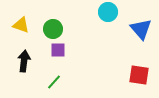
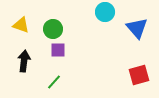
cyan circle: moved 3 px left
blue triangle: moved 4 px left, 1 px up
red square: rotated 25 degrees counterclockwise
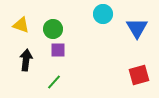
cyan circle: moved 2 px left, 2 px down
blue triangle: rotated 10 degrees clockwise
black arrow: moved 2 px right, 1 px up
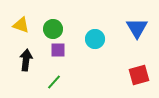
cyan circle: moved 8 px left, 25 px down
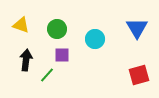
green circle: moved 4 px right
purple square: moved 4 px right, 5 px down
green line: moved 7 px left, 7 px up
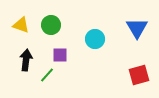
green circle: moved 6 px left, 4 px up
purple square: moved 2 px left
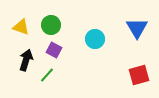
yellow triangle: moved 2 px down
purple square: moved 6 px left, 5 px up; rotated 28 degrees clockwise
black arrow: rotated 10 degrees clockwise
